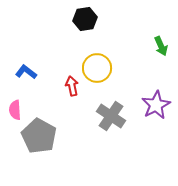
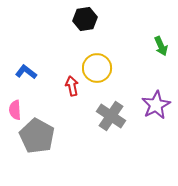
gray pentagon: moved 2 px left
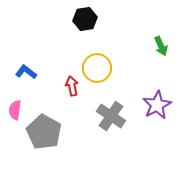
purple star: moved 1 px right
pink semicircle: rotated 12 degrees clockwise
gray pentagon: moved 7 px right, 4 px up
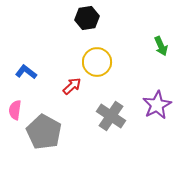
black hexagon: moved 2 px right, 1 px up
yellow circle: moved 6 px up
red arrow: rotated 60 degrees clockwise
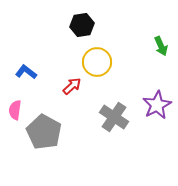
black hexagon: moved 5 px left, 7 px down
gray cross: moved 3 px right, 1 px down
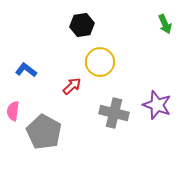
green arrow: moved 4 px right, 22 px up
yellow circle: moved 3 px right
blue L-shape: moved 2 px up
purple star: rotated 24 degrees counterclockwise
pink semicircle: moved 2 px left, 1 px down
gray cross: moved 4 px up; rotated 20 degrees counterclockwise
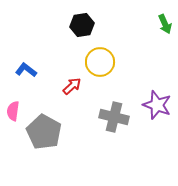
gray cross: moved 4 px down
